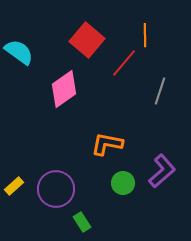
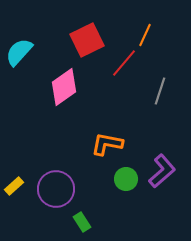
orange line: rotated 25 degrees clockwise
red square: rotated 24 degrees clockwise
cyan semicircle: rotated 84 degrees counterclockwise
pink diamond: moved 2 px up
green circle: moved 3 px right, 4 px up
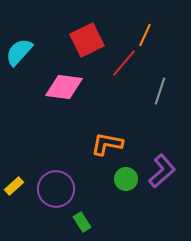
pink diamond: rotated 42 degrees clockwise
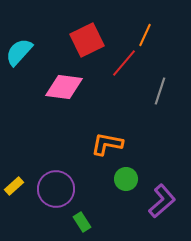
purple L-shape: moved 30 px down
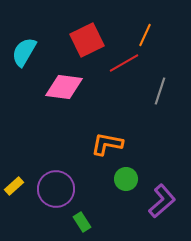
cyan semicircle: moved 5 px right; rotated 12 degrees counterclockwise
red line: rotated 20 degrees clockwise
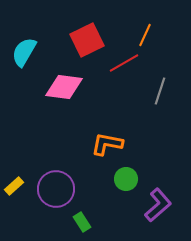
purple L-shape: moved 4 px left, 4 px down
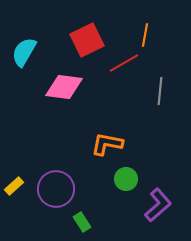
orange line: rotated 15 degrees counterclockwise
gray line: rotated 12 degrees counterclockwise
